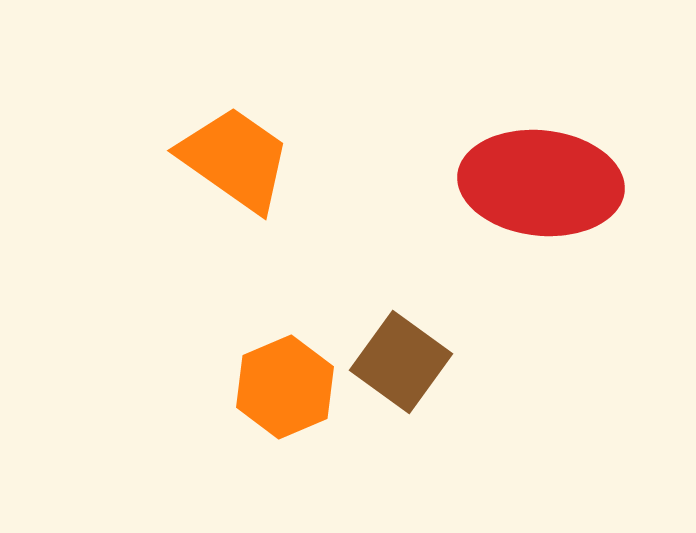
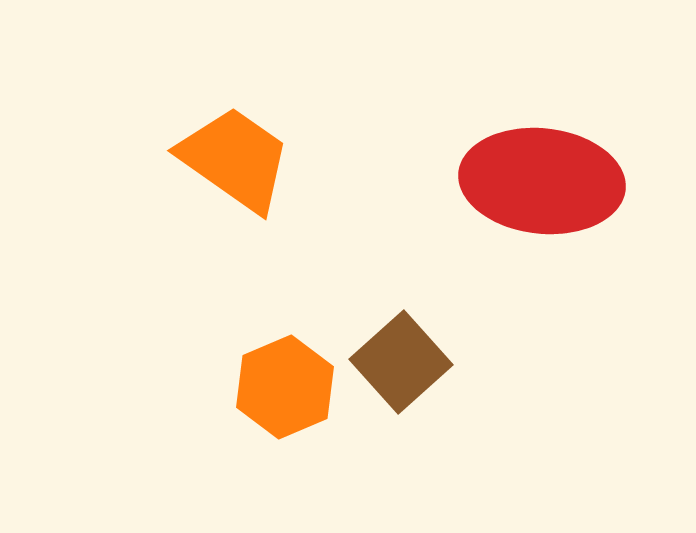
red ellipse: moved 1 px right, 2 px up
brown square: rotated 12 degrees clockwise
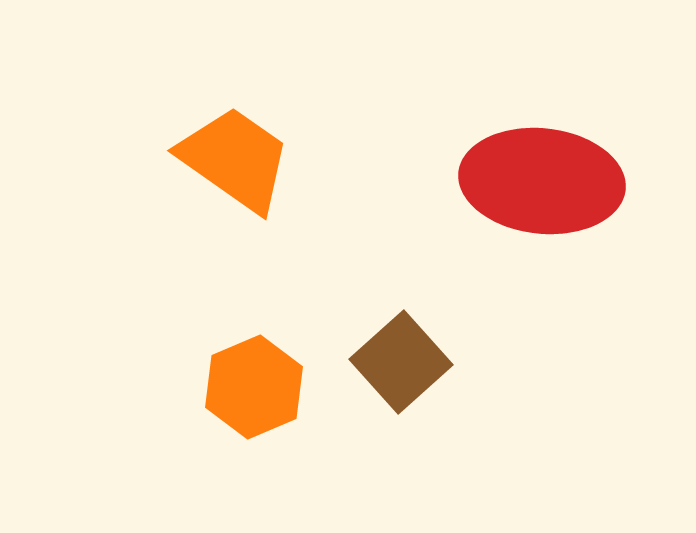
orange hexagon: moved 31 px left
